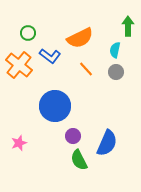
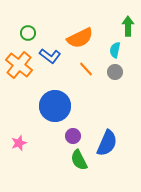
gray circle: moved 1 px left
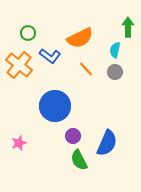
green arrow: moved 1 px down
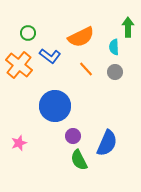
orange semicircle: moved 1 px right, 1 px up
cyan semicircle: moved 1 px left, 3 px up; rotated 14 degrees counterclockwise
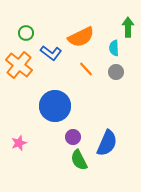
green circle: moved 2 px left
cyan semicircle: moved 1 px down
blue L-shape: moved 1 px right, 3 px up
gray circle: moved 1 px right
purple circle: moved 1 px down
